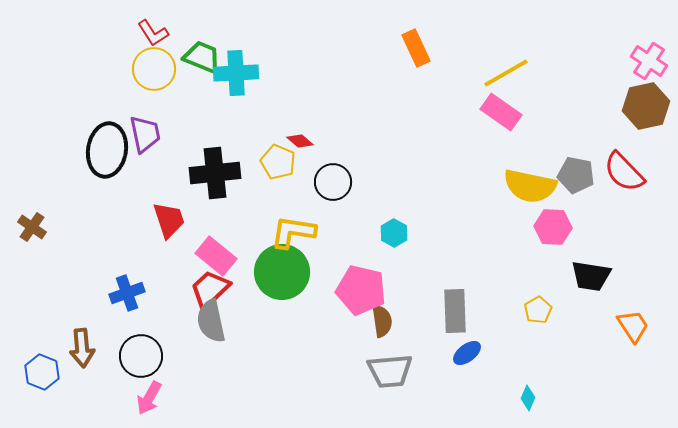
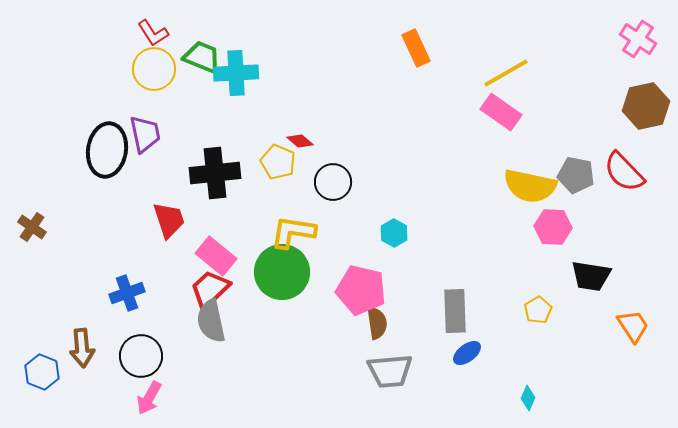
pink cross at (649, 61): moved 11 px left, 22 px up
brown semicircle at (382, 321): moved 5 px left, 2 px down
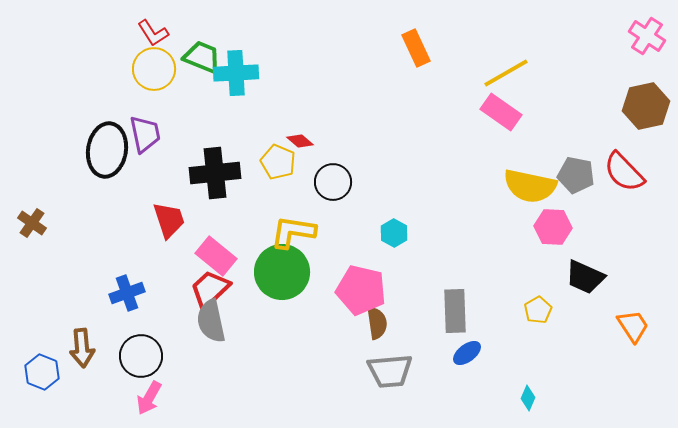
pink cross at (638, 39): moved 9 px right, 3 px up
brown cross at (32, 227): moved 4 px up
black trapezoid at (591, 276): moved 6 px left, 1 px down; rotated 15 degrees clockwise
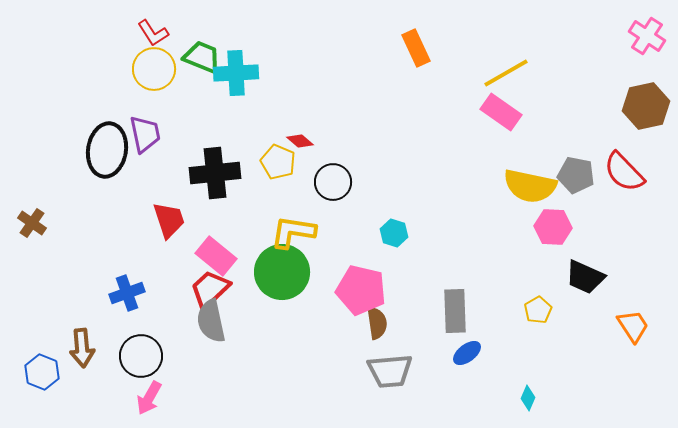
cyan hexagon at (394, 233): rotated 12 degrees counterclockwise
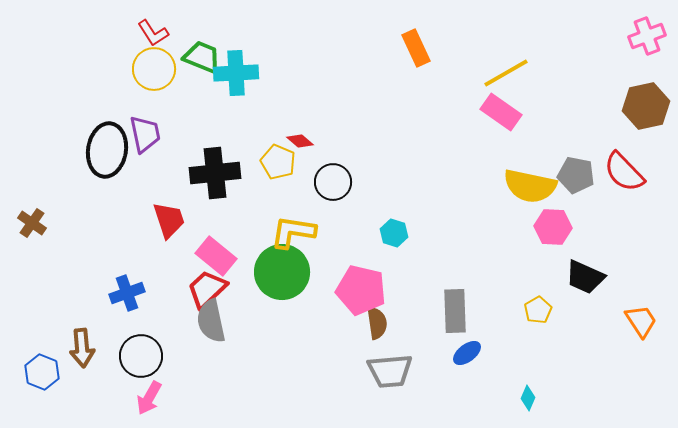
pink cross at (647, 36): rotated 36 degrees clockwise
red trapezoid at (210, 289): moved 3 px left
orange trapezoid at (633, 326): moved 8 px right, 5 px up
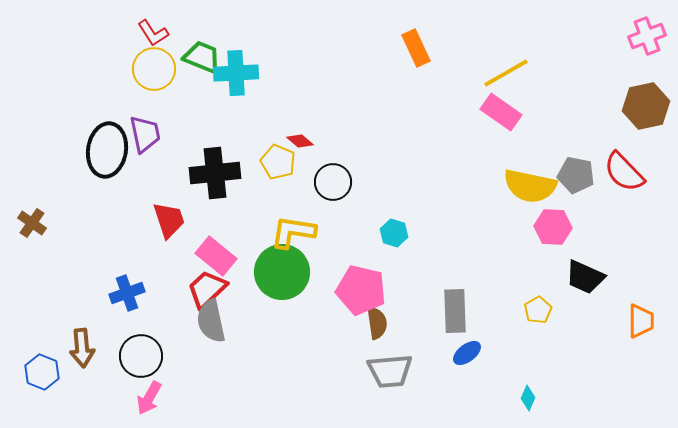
orange trapezoid at (641, 321): rotated 33 degrees clockwise
